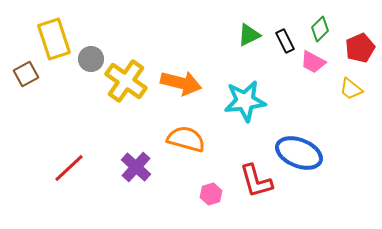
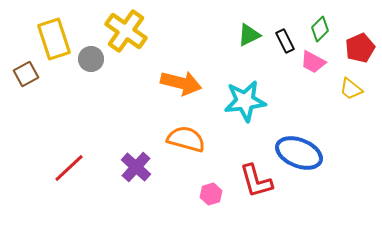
yellow cross: moved 50 px up
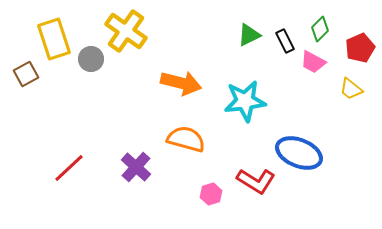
red L-shape: rotated 42 degrees counterclockwise
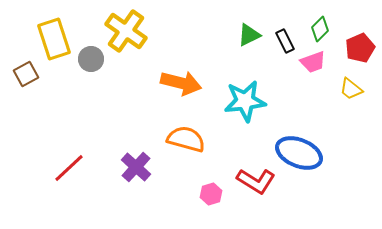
pink trapezoid: rotated 48 degrees counterclockwise
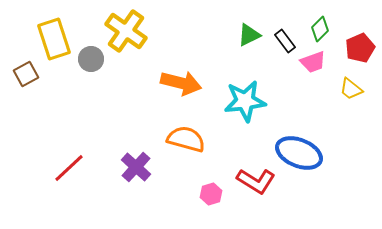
black rectangle: rotated 10 degrees counterclockwise
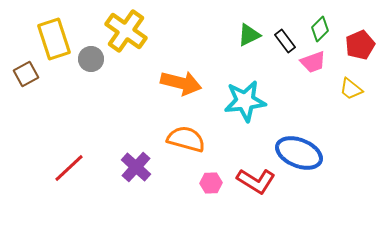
red pentagon: moved 3 px up
pink hexagon: moved 11 px up; rotated 15 degrees clockwise
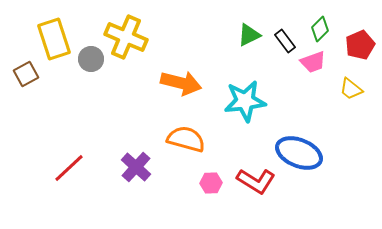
yellow cross: moved 6 px down; rotated 12 degrees counterclockwise
